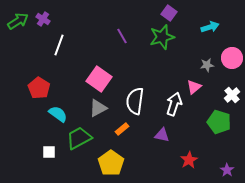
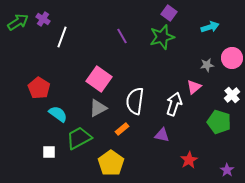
green arrow: moved 1 px down
white line: moved 3 px right, 8 px up
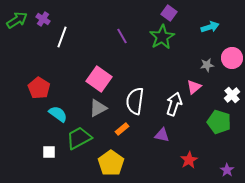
green arrow: moved 1 px left, 2 px up
green star: rotated 15 degrees counterclockwise
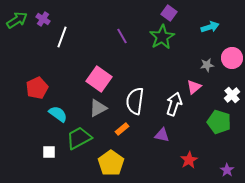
red pentagon: moved 2 px left; rotated 15 degrees clockwise
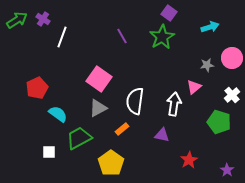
white arrow: rotated 10 degrees counterclockwise
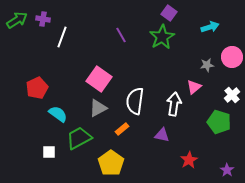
purple cross: rotated 24 degrees counterclockwise
purple line: moved 1 px left, 1 px up
pink circle: moved 1 px up
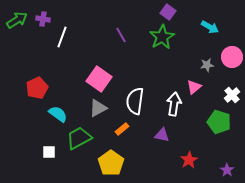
purple square: moved 1 px left, 1 px up
cyan arrow: rotated 48 degrees clockwise
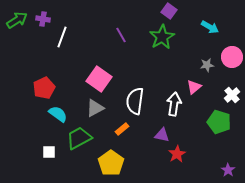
purple square: moved 1 px right, 1 px up
red pentagon: moved 7 px right
gray triangle: moved 3 px left
red star: moved 12 px left, 6 px up
purple star: moved 1 px right
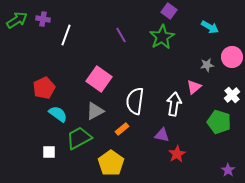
white line: moved 4 px right, 2 px up
gray triangle: moved 3 px down
